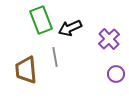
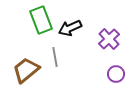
brown trapezoid: rotated 56 degrees clockwise
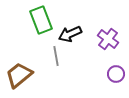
black arrow: moved 6 px down
purple cross: moved 1 px left; rotated 10 degrees counterclockwise
gray line: moved 1 px right, 1 px up
brown trapezoid: moved 7 px left, 5 px down
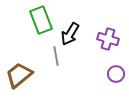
black arrow: rotated 35 degrees counterclockwise
purple cross: rotated 20 degrees counterclockwise
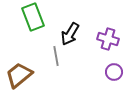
green rectangle: moved 8 px left, 3 px up
purple circle: moved 2 px left, 2 px up
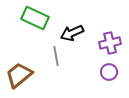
green rectangle: moved 2 px right, 1 px down; rotated 44 degrees counterclockwise
black arrow: moved 2 px right, 1 px up; rotated 35 degrees clockwise
purple cross: moved 2 px right, 4 px down; rotated 30 degrees counterclockwise
purple circle: moved 5 px left
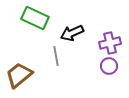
purple circle: moved 6 px up
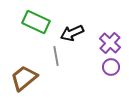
green rectangle: moved 1 px right, 4 px down
purple cross: rotated 35 degrees counterclockwise
purple circle: moved 2 px right, 1 px down
brown trapezoid: moved 5 px right, 3 px down
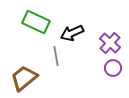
purple circle: moved 2 px right, 1 px down
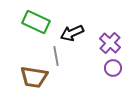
brown trapezoid: moved 10 px right, 1 px up; rotated 132 degrees counterclockwise
